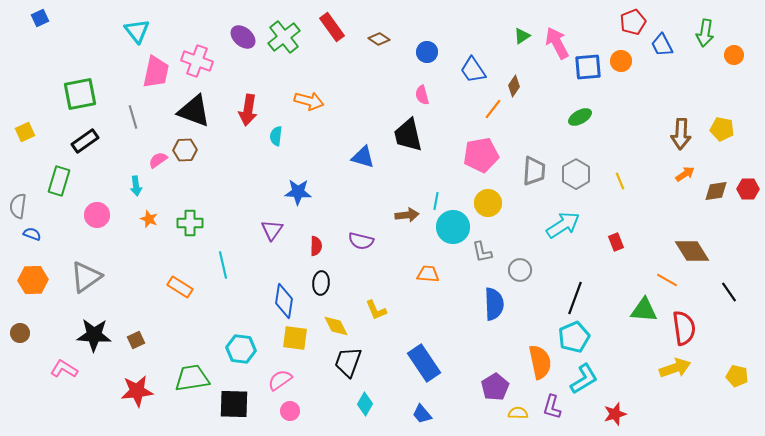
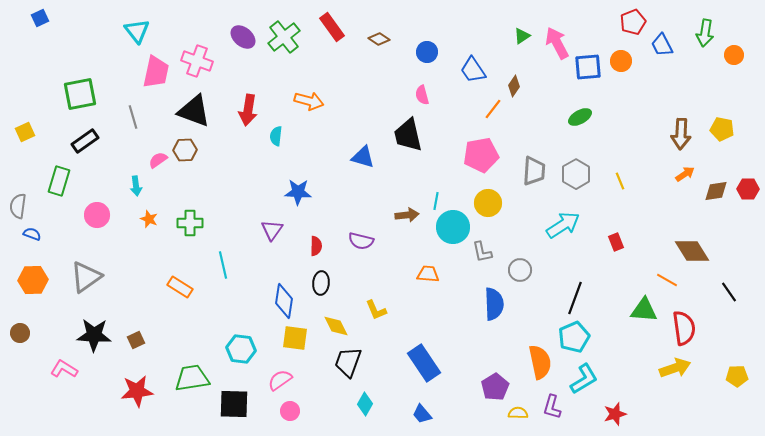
yellow pentagon at (737, 376): rotated 15 degrees counterclockwise
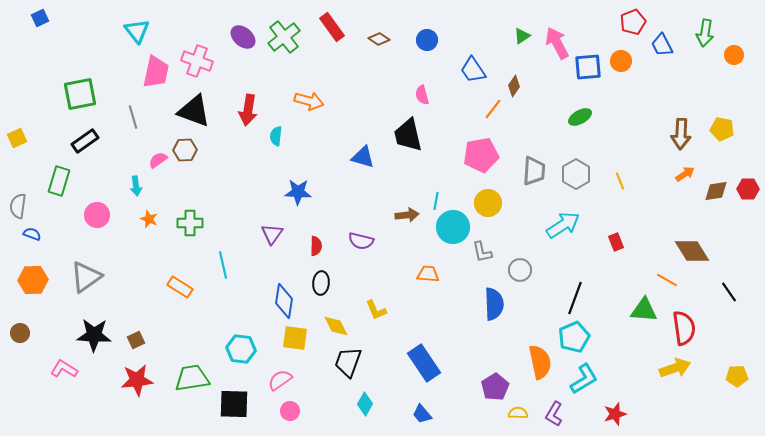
blue circle at (427, 52): moved 12 px up
yellow square at (25, 132): moved 8 px left, 6 px down
purple triangle at (272, 230): moved 4 px down
red star at (137, 391): moved 11 px up
purple L-shape at (552, 407): moved 2 px right, 7 px down; rotated 15 degrees clockwise
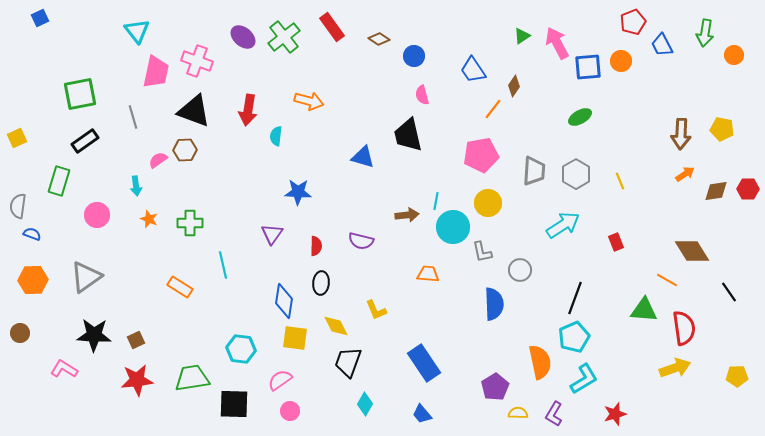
blue circle at (427, 40): moved 13 px left, 16 px down
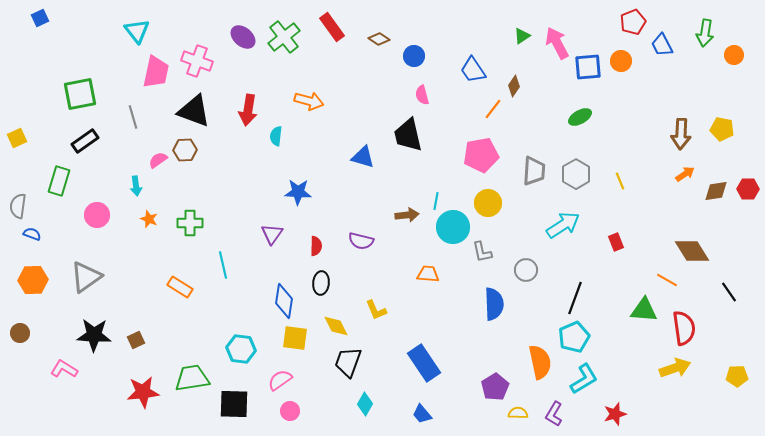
gray circle at (520, 270): moved 6 px right
red star at (137, 380): moved 6 px right, 12 px down
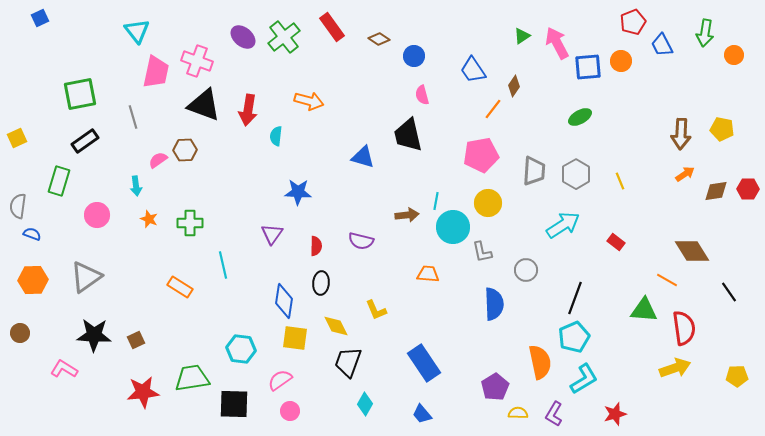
black triangle at (194, 111): moved 10 px right, 6 px up
red rectangle at (616, 242): rotated 30 degrees counterclockwise
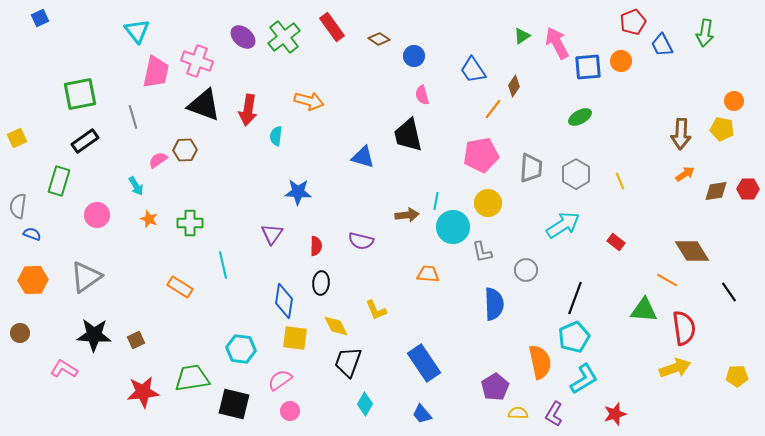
orange circle at (734, 55): moved 46 px down
gray trapezoid at (534, 171): moved 3 px left, 3 px up
cyan arrow at (136, 186): rotated 24 degrees counterclockwise
black square at (234, 404): rotated 12 degrees clockwise
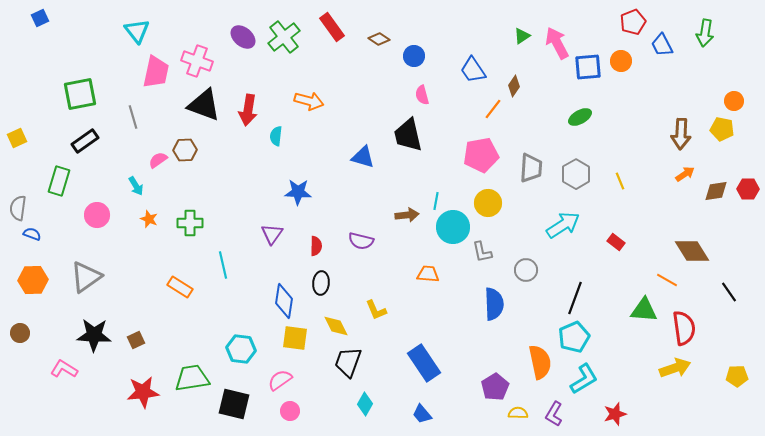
gray semicircle at (18, 206): moved 2 px down
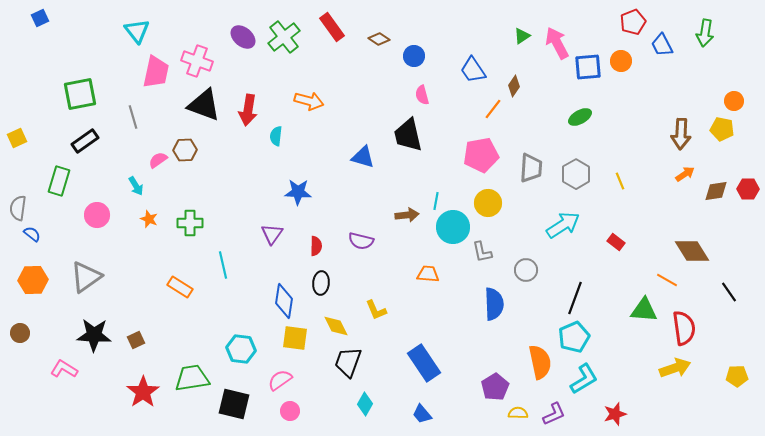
blue semicircle at (32, 234): rotated 18 degrees clockwise
red star at (143, 392): rotated 28 degrees counterclockwise
purple L-shape at (554, 414): rotated 145 degrees counterclockwise
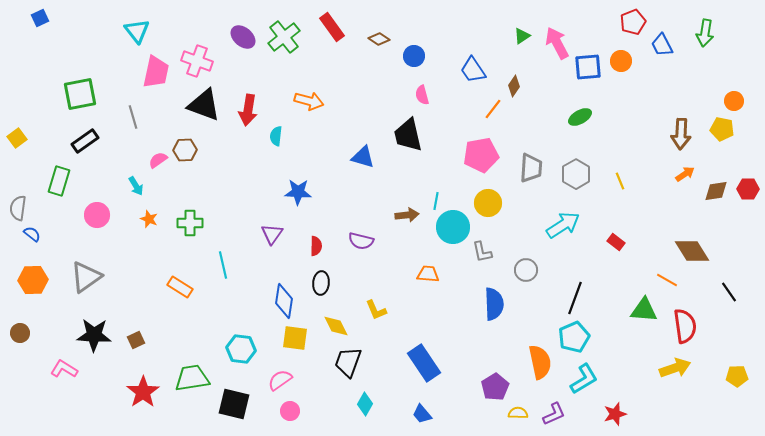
yellow square at (17, 138): rotated 12 degrees counterclockwise
red semicircle at (684, 328): moved 1 px right, 2 px up
